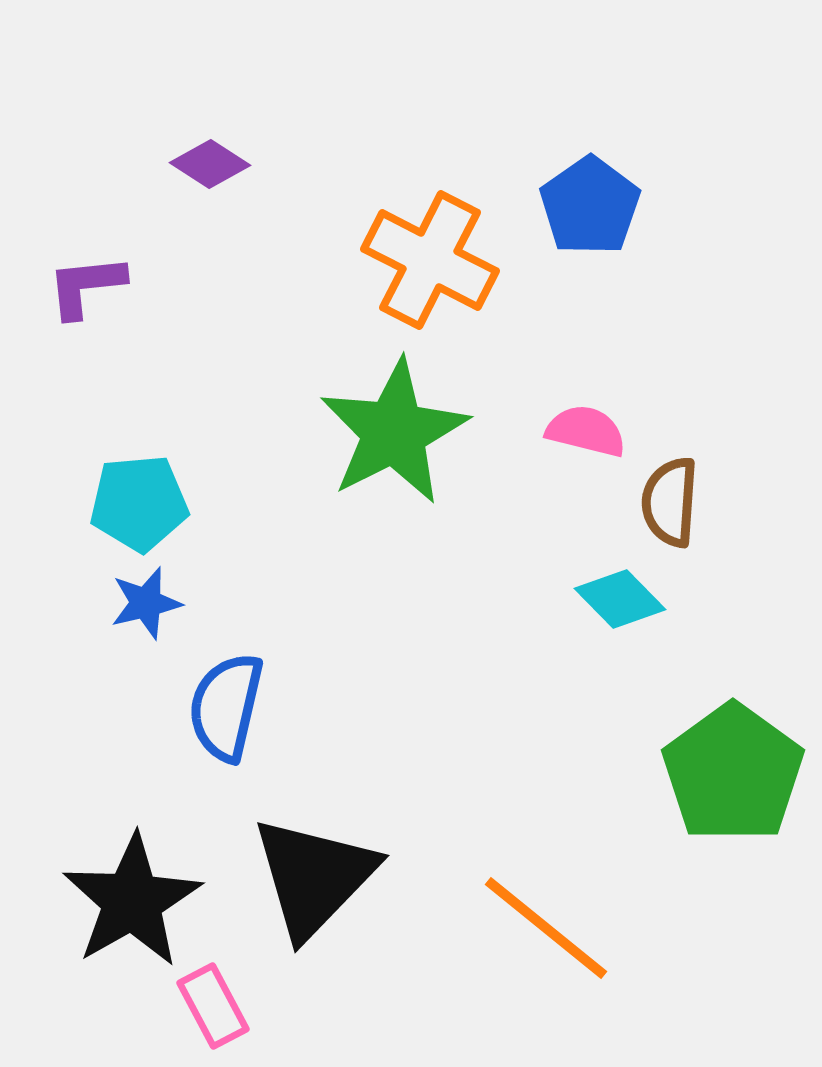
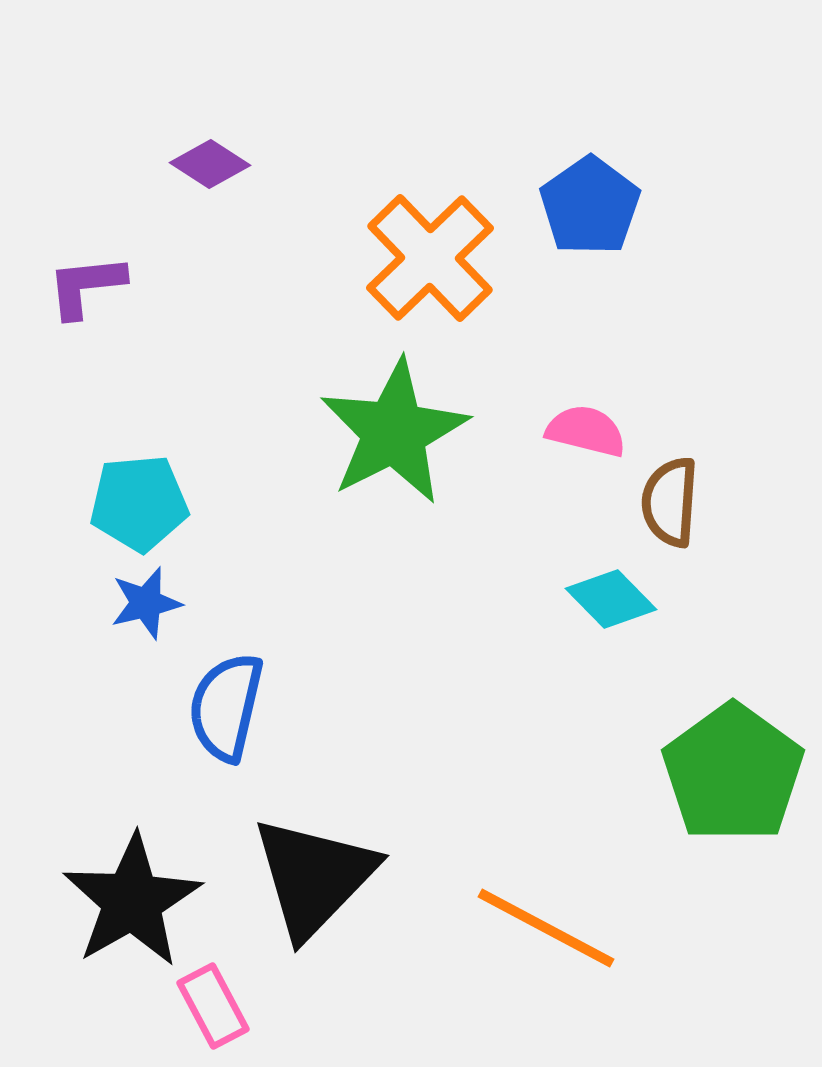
orange cross: moved 2 px up; rotated 19 degrees clockwise
cyan diamond: moved 9 px left
orange line: rotated 11 degrees counterclockwise
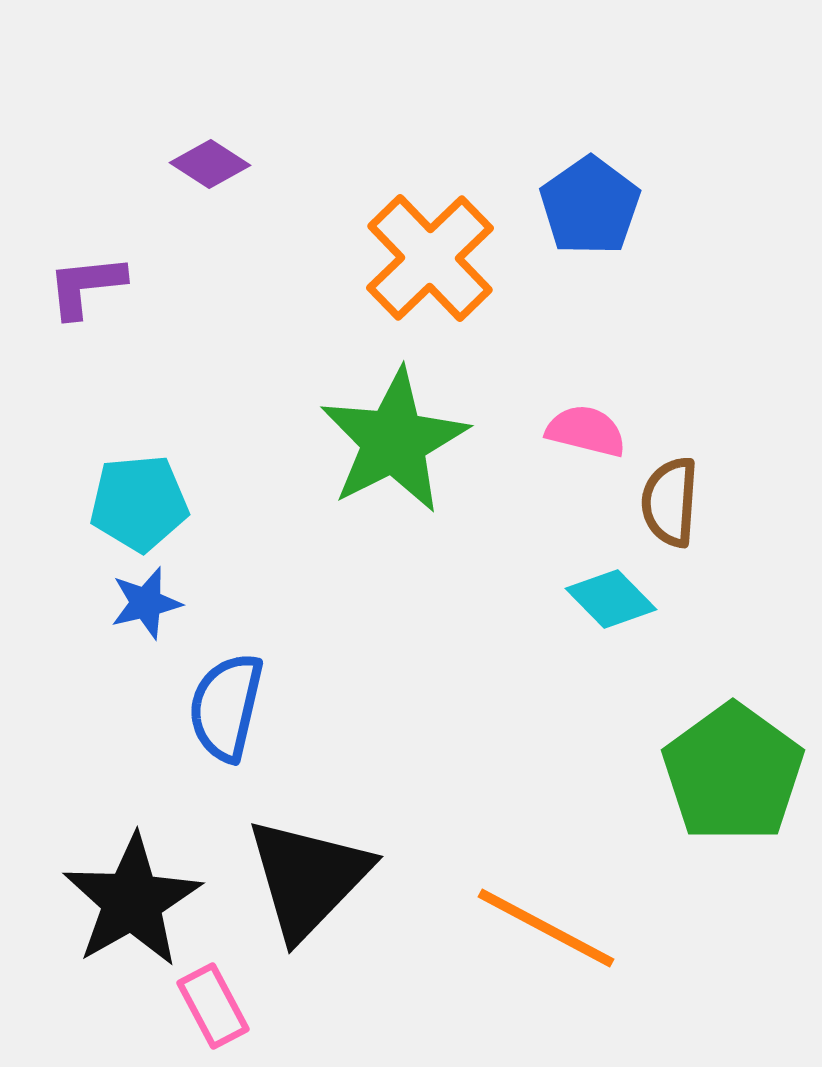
green star: moved 9 px down
black triangle: moved 6 px left, 1 px down
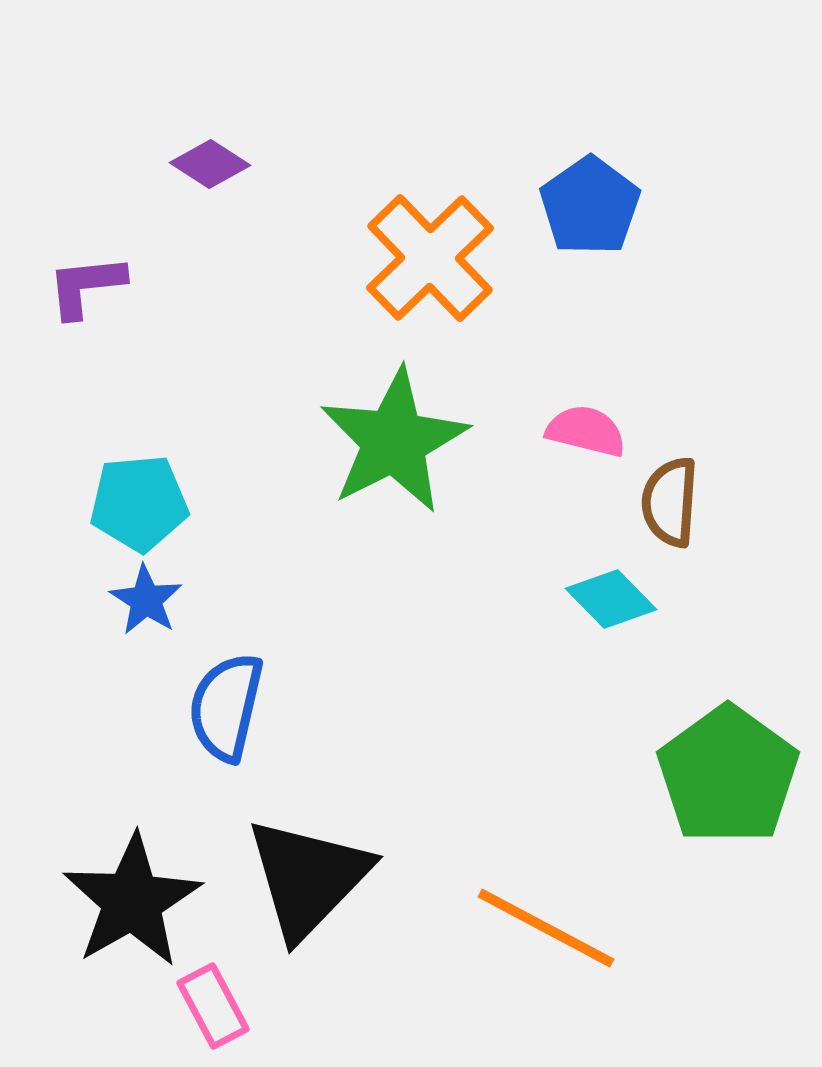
blue star: moved 3 px up; rotated 26 degrees counterclockwise
green pentagon: moved 5 px left, 2 px down
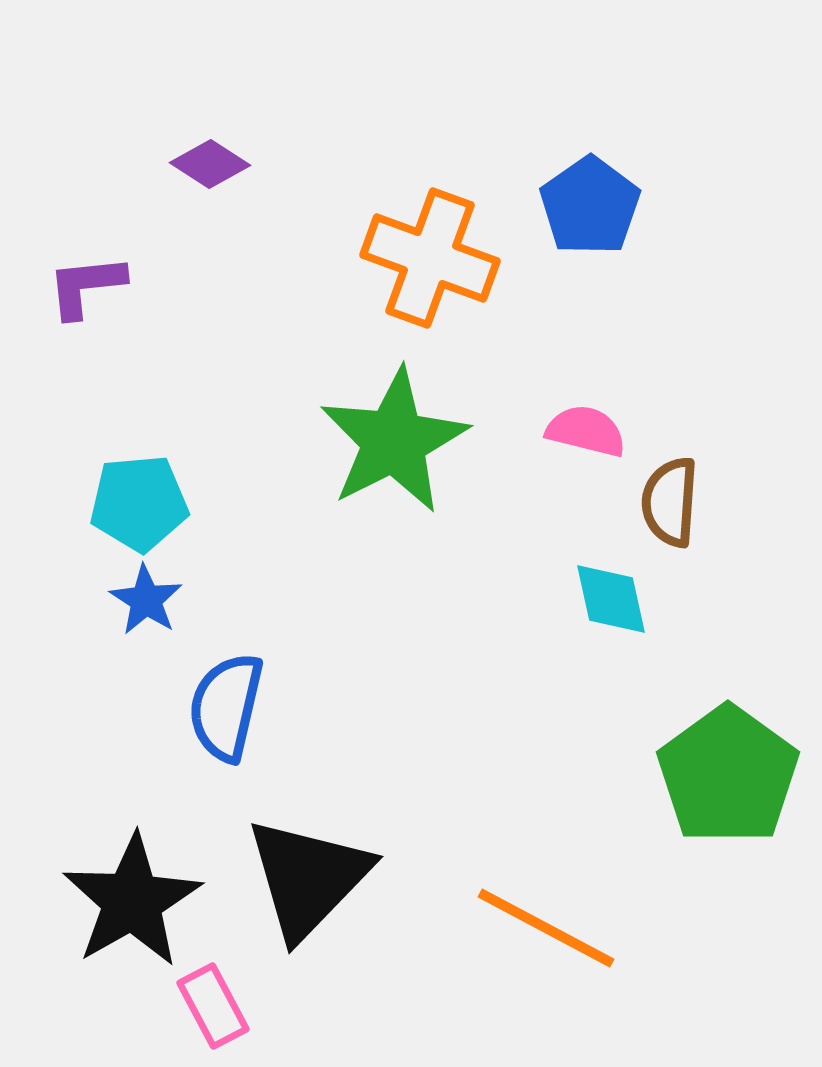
orange cross: rotated 26 degrees counterclockwise
cyan diamond: rotated 32 degrees clockwise
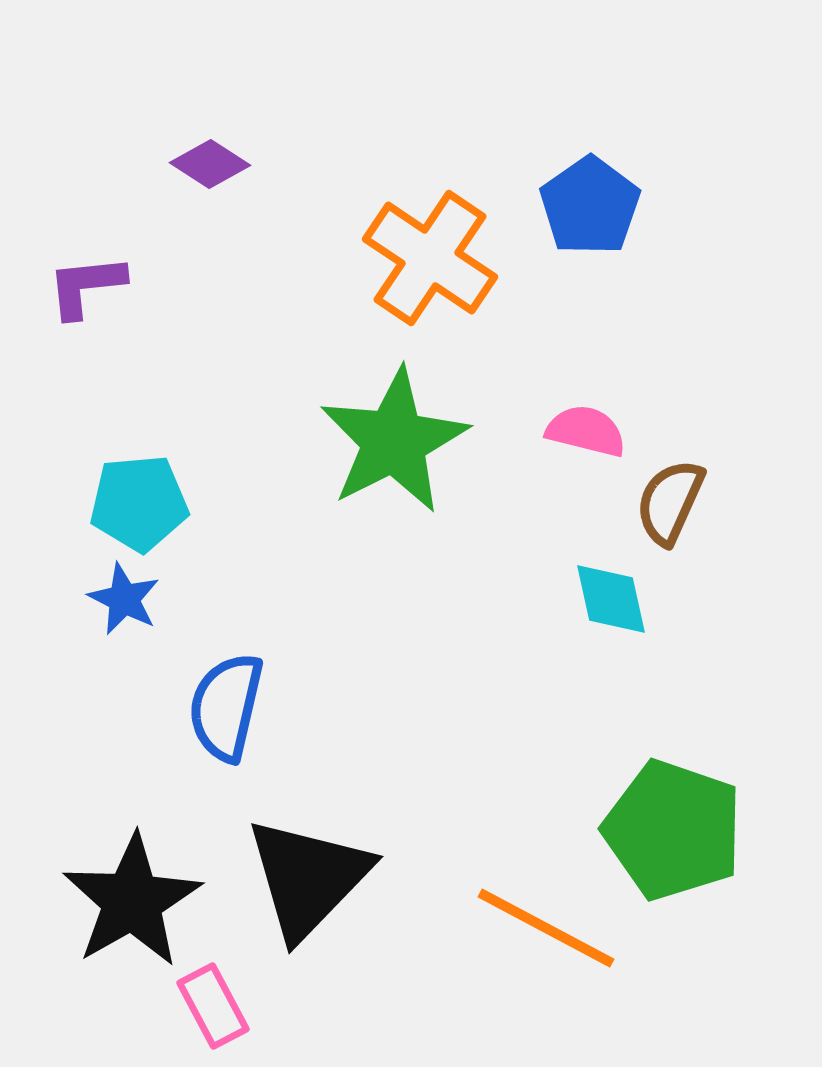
orange cross: rotated 14 degrees clockwise
brown semicircle: rotated 20 degrees clockwise
blue star: moved 22 px left, 1 px up; rotated 6 degrees counterclockwise
green pentagon: moved 55 px left, 55 px down; rotated 17 degrees counterclockwise
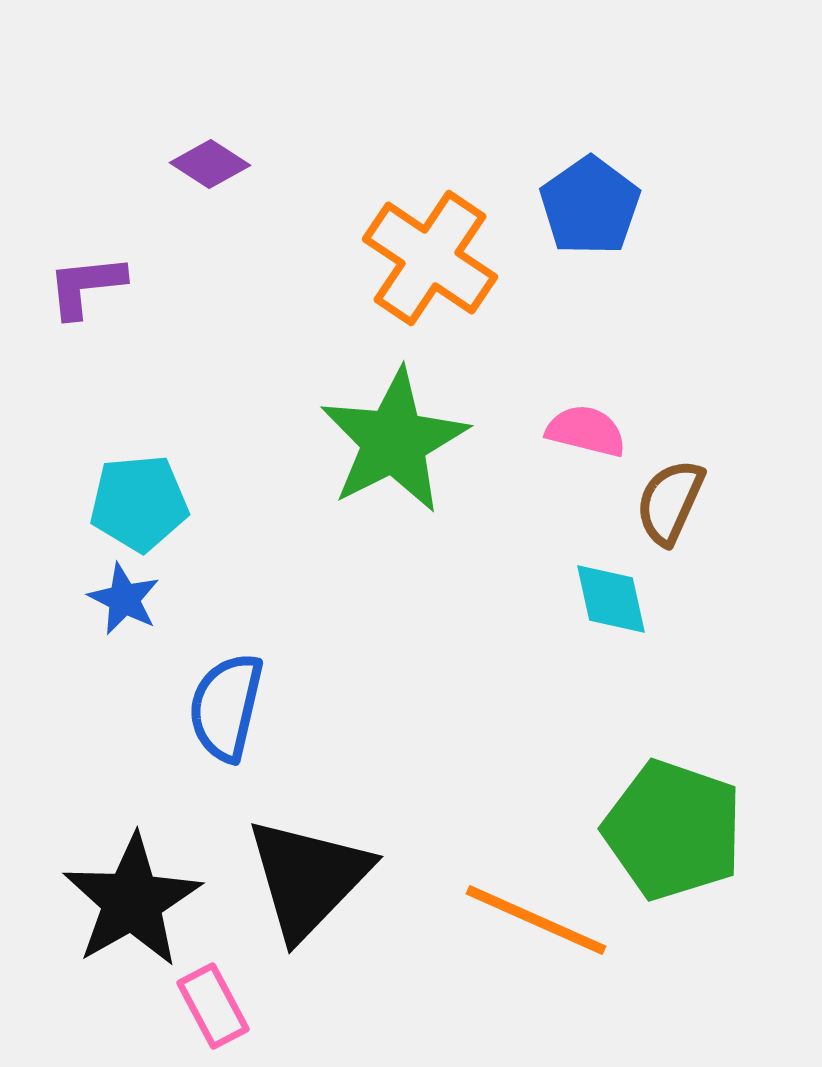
orange line: moved 10 px left, 8 px up; rotated 4 degrees counterclockwise
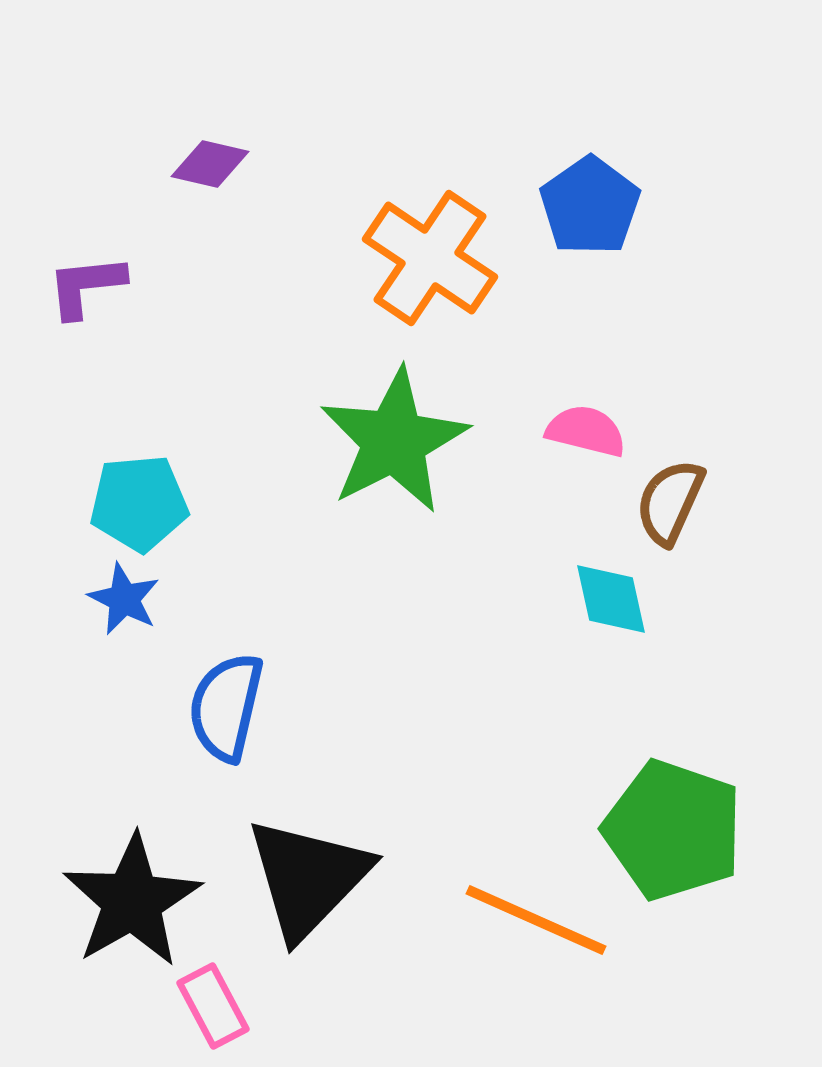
purple diamond: rotated 20 degrees counterclockwise
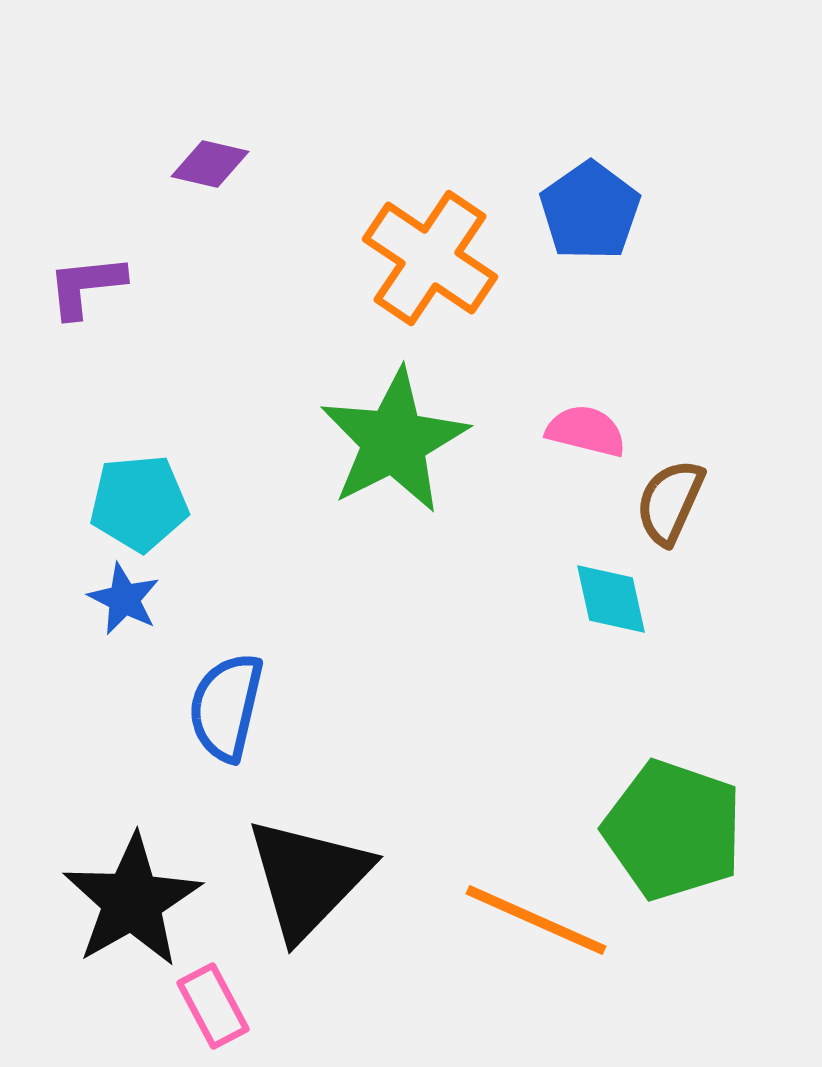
blue pentagon: moved 5 px down
